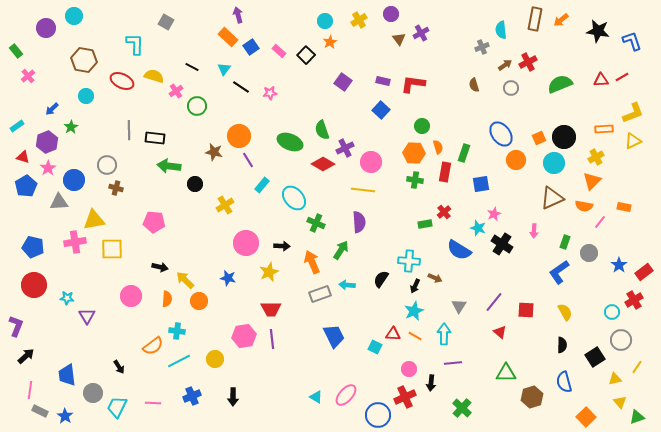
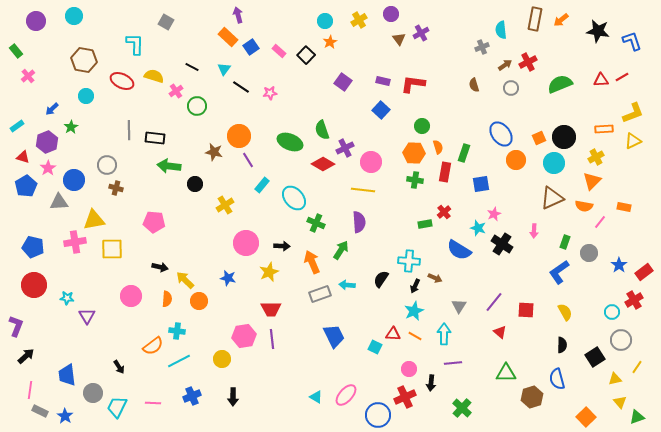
purple circle at (46, 28): moved 10 px left, 7 px up
yellow circle at (215, 359): moved 7 px right
blue semicircle at (564, 382): moved 7 px left, 3 px up
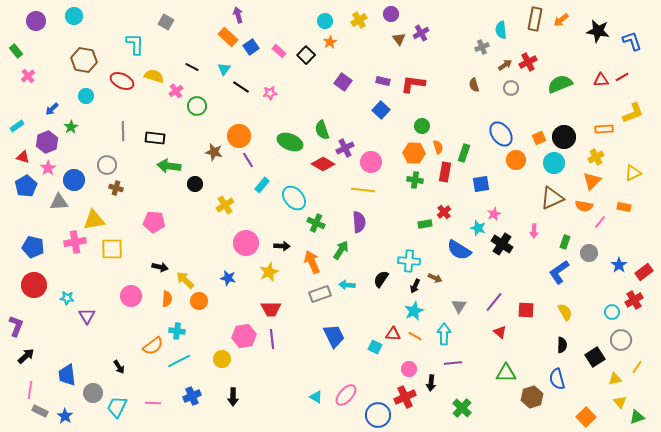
gray line at (129, 130): moved 6 px left, 1 px down
yellow triangle at (633, 141): moved 32 px down
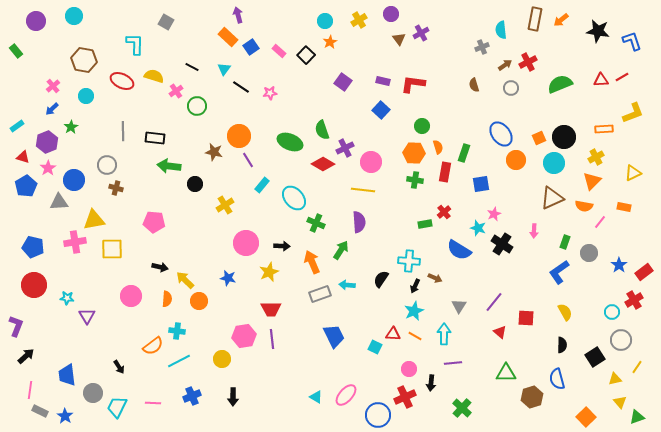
pink cross at (28, 76): moved 25 px right, 10 px down
red square at (526, 310): moved 8 px down
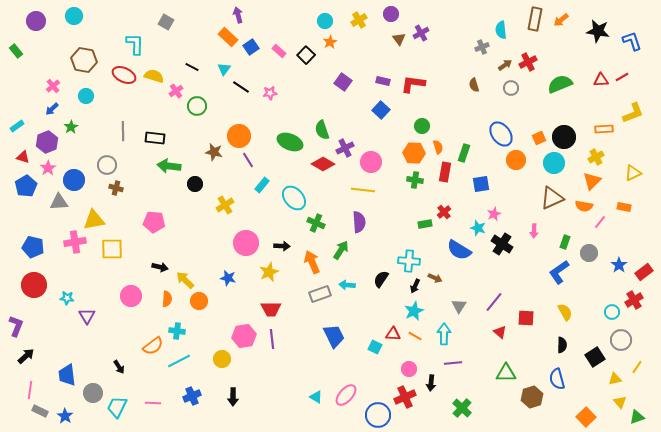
red ellipse at (122, 81): moved 2 px right, 6 px up
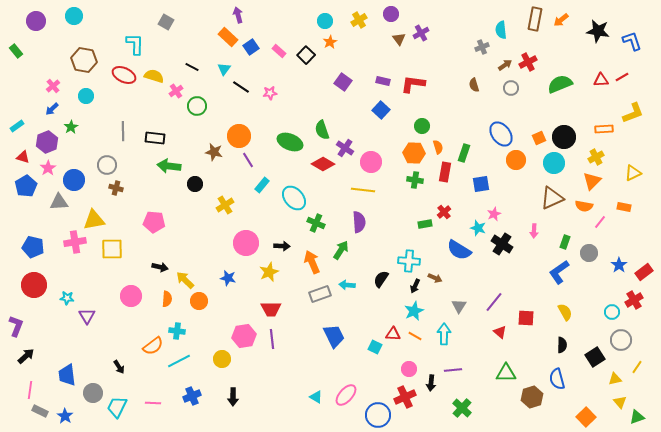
purple cross at (345, 148): rotated 30 degrees counterclockwise
purple line at (453, 363): moved 7 px down
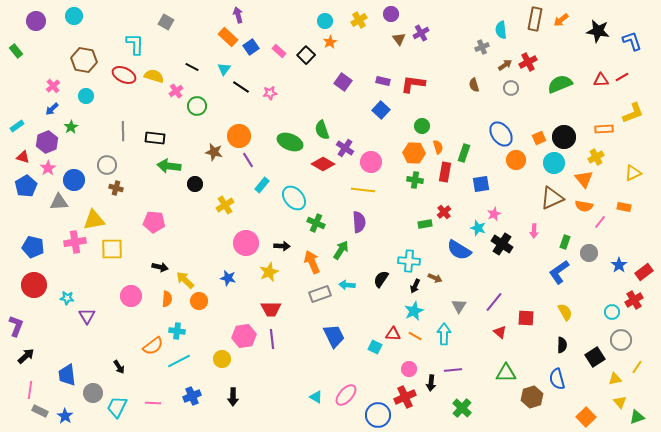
orange triangle at (592, 181): moved 8 px left, 2 px up; rotated 24 degrees counterclockwise
